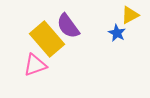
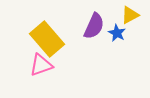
purple semicircle: moved 26 px right; rotated 120 degrees counterclockwise
pink triangle: moved 6 px right
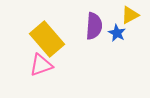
purple semicircle: rotated 20 degrees counterclockwise
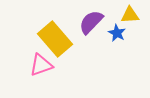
yellow triangle: rotated 24 degrees clockwise
purple semicircle: moved 3 px left, 4 px up; rotated 140 degrees counterclockwise
yellow rectangle: moved 8 px right
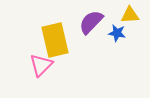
blue star: rotated 18 degrees counterclockwise
yellow rectangle: moved 1 px down; rotated 28 degrees clockwise
pink triangle: rotated 25 degrees counterclockwise
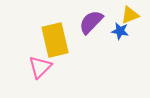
yellow triangle: rotated 18 degrees counterclockwise
blue star: moved 3 px right, 2 px up
pink triangle: moved 1 px left, 2 px down
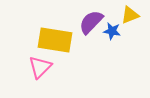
blue star: moved 8 px left
yellow rectangle: rotated 68 degrees counterclockwise
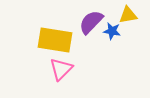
yellow triangle: moved 2 px left; rotated 12 degrees clockwise
pink triangle: moved 21 px right, 2 px down
